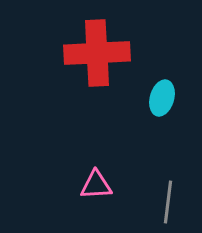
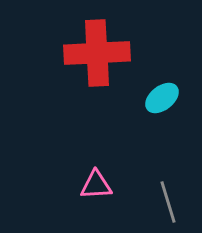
cyan ellipse: rotated 36 degrees clockwise
gray line: rotated 24 degrees counterclockwise
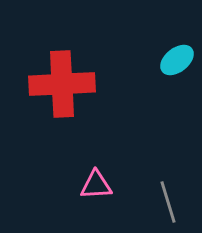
red cross: moved 35 px left, 31 px down
cyan ellipse: moved 15 px right, 38 px up
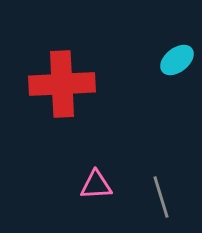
gray line: moved 7 px left, 5 px up
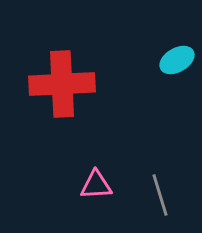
cyan ellipse: rotated 8 degrees clockwise
gray line: moved 1 px left, 2 px up
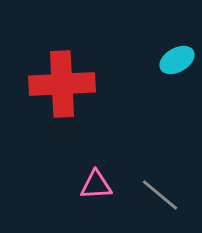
gray line: rotated 33 degrees counterclockwise
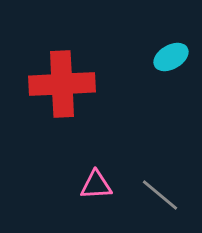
cyan ellipse: moved 6 px left, 3 px up
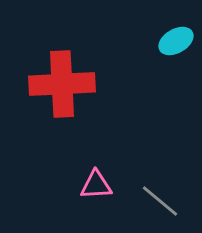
cyan ellipse: moved 5 px right, 16 px up
gray line: moved 6 px down
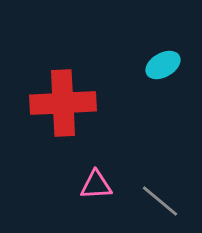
cyan ellipse: moved 13 px left, 24 px down
red cross: moved 1 px right, 19 px down
